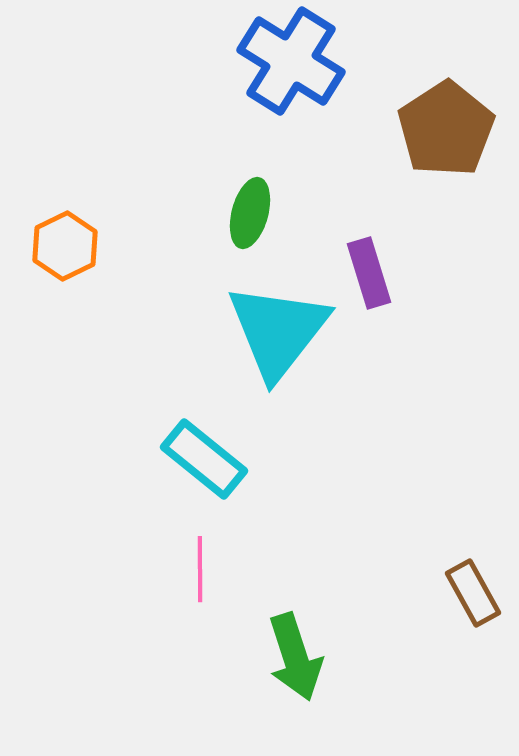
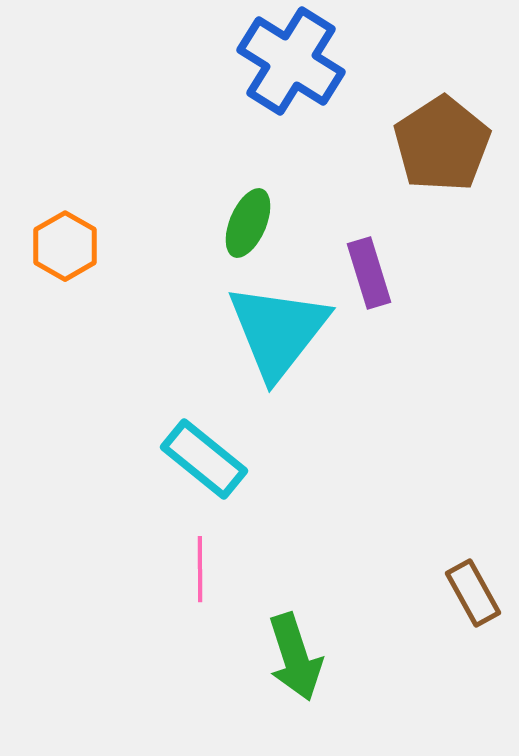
brown pentagon: moved 4 px left, 15 px down
green ellipse: moved 2 px left, 10 px down; rotated 8 degrees clockwise
orange hexagon: rotated 4 degrees counterclockwise
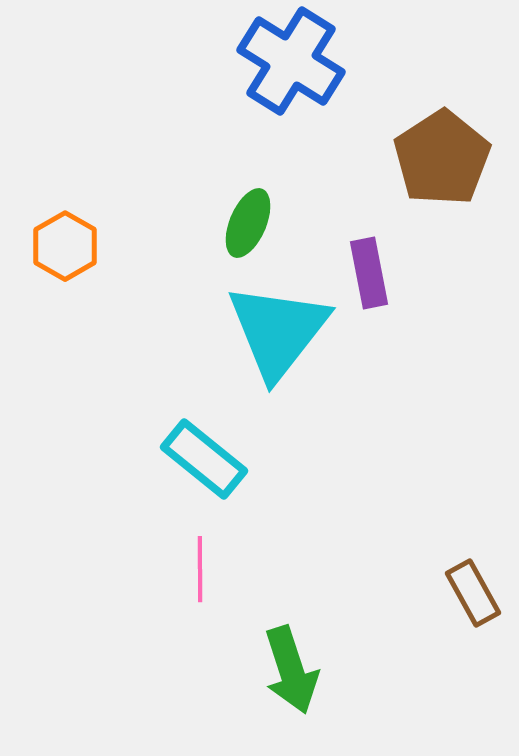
brown pentagon: moved 14 px down
purple rectangle: rotated 6 degrees clockwise
green arrow: moved 4 px left, 13 px down
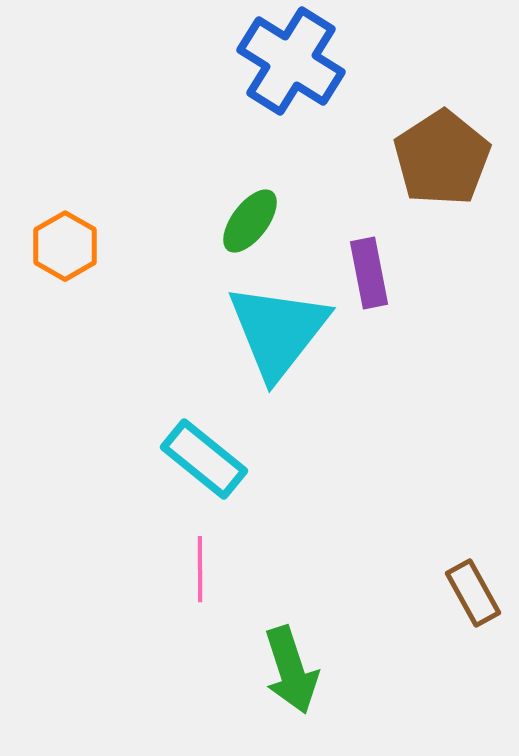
green ellipse: moved 2 px right, 2 px up; rotated 14 degrees clockwise
